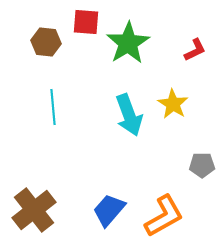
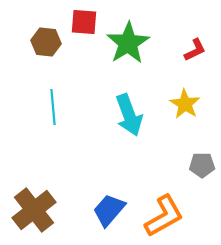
red square: moved 2 px left
yellow star: moved 12 px right
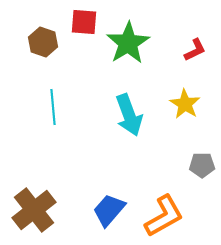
brown hexagon: moved 3 px left; rotated 12 degrees clockwise
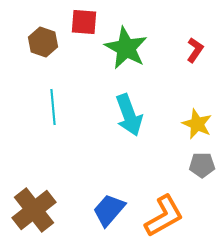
green star: moved 2 px left, 5 px down; rotated 12 degrees counterclockwise
red L-shape: rotated 30 degrees counterclockwise
yellow star: moved 12 px right, 20 px down; rotated 8 degrees counterclockwise
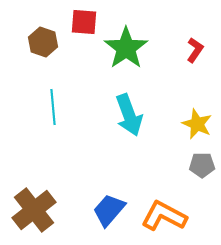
green star: rotated 9 degrees clockwise
orange L-shape: rotated 123 degrees counterclockwise
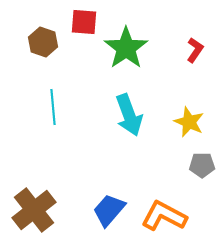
yellow star: moved 8 px left, 2 px up
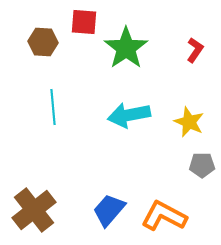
brown hexagon: rotated 16 degrees counterclockwise
cyan arrow: rotated 99 degrees clockwise
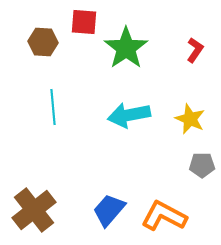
yellow star: moved 1 px right, 3 px up
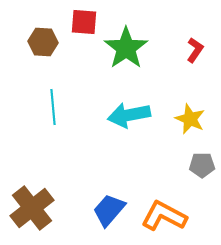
brown cross: moved 2 px left, 2 px up
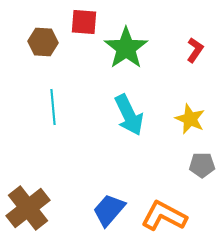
cyan arrow: rotated 105 degrees counterclockwise
brown cross: moved 4 px left
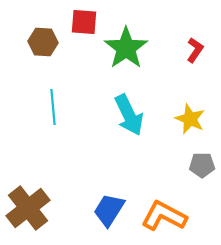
blue trapezoid: rotated 9 degrees counterclockwise
